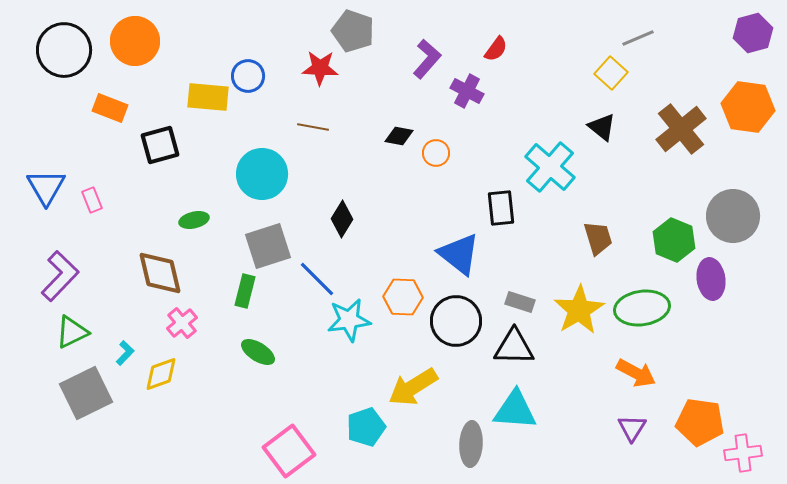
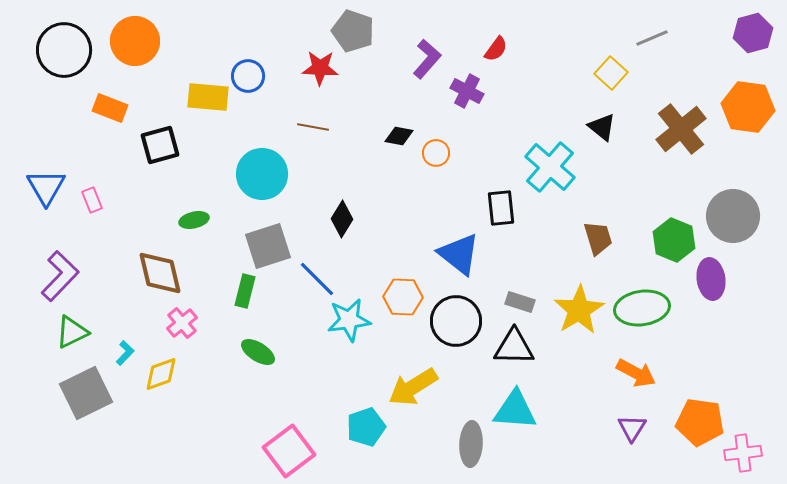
gray line at (638, 38): moved 14 px right
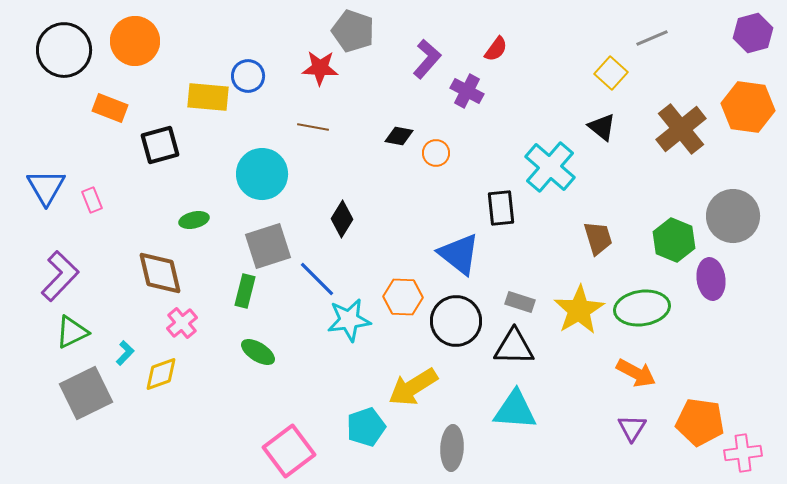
gray ellipse at (471, 444): moved 19 px left, 4 px down
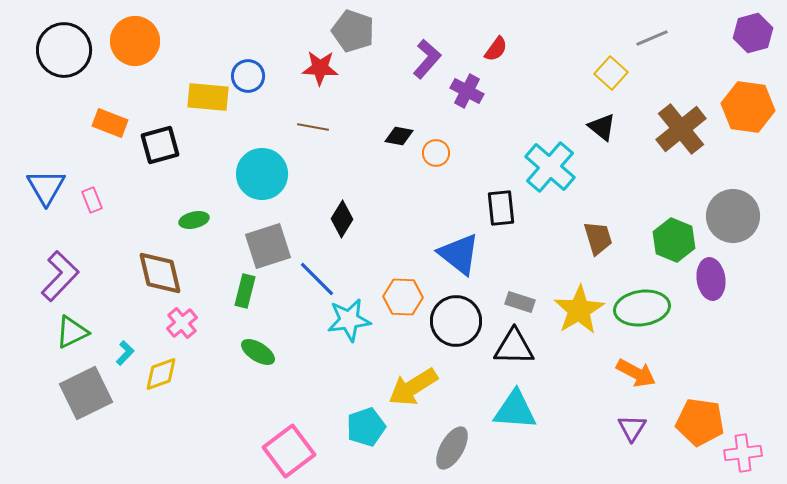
orange rectangle at (110, 108): moved 15 px down
gray ellipse at (452, 448): rotated 27 degrees clockwise
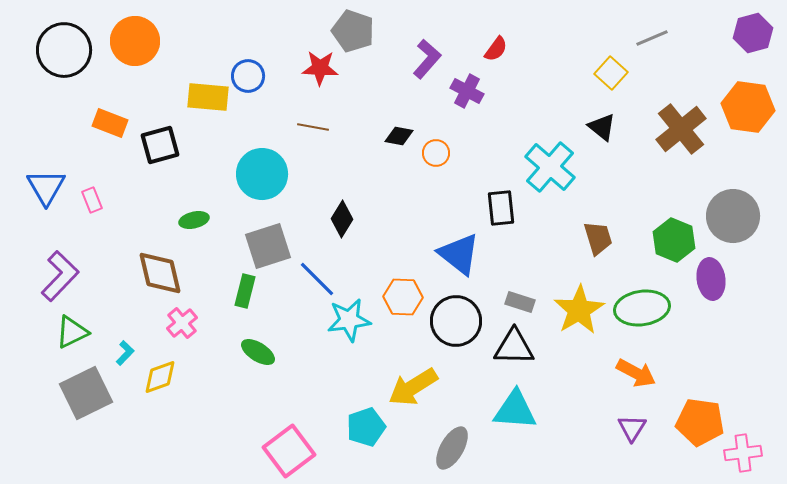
yellow diamond at (161, 374): moved 1 px left, 3 px down
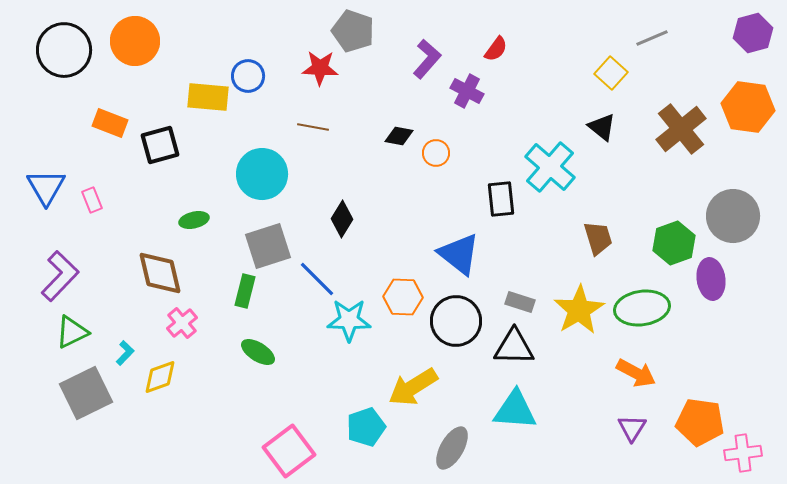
black rectangle at (501, 208): moved 9 px up
green hexagon at (674, 240): moved 3 px down; rotated 18 degrees clockwise
cyan star at (349, 320): rotated 9 degrees clockwise
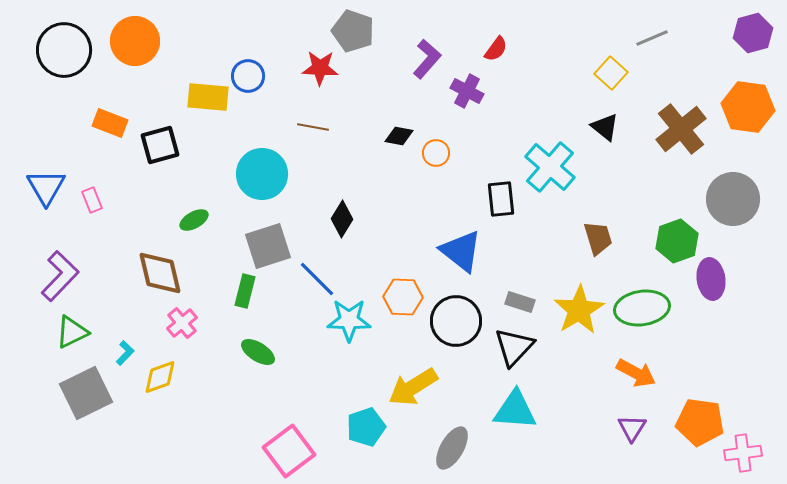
black triangle at (602, 127): moved 3 px right
gray circle at (733, 216): moved 17 px up
green ellipse at (194, 220): rotated 16 degrees counterclockwise
green hexagon at (674, 243): moved 3 px right, 2 px up
blue triangle at (459, 254): moved 2 px right, 3 px up
black triangle at (514, 347): rotated 48 degrees counterclockwise
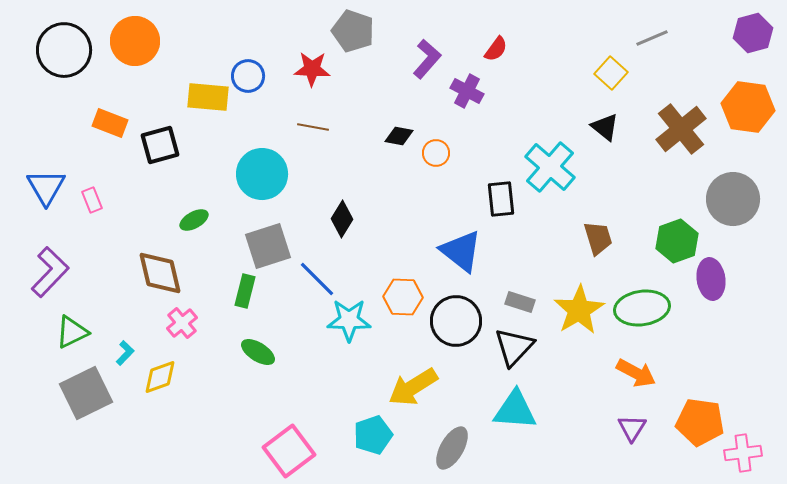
red star at (320, 68): moved 8 px left, 1 px down
purple L-shape at (60, 276): moved 10 px left, 4 px up
cyan pentagon at (366, 427): moved 7 px right, 8 px down
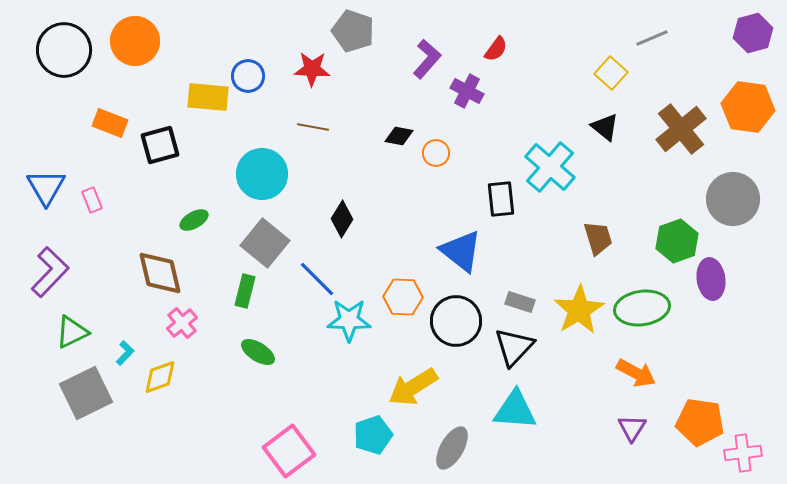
gray square at (268, 246): moved 3 px left, 3 px up; rotated 33 degrees counterclockwise
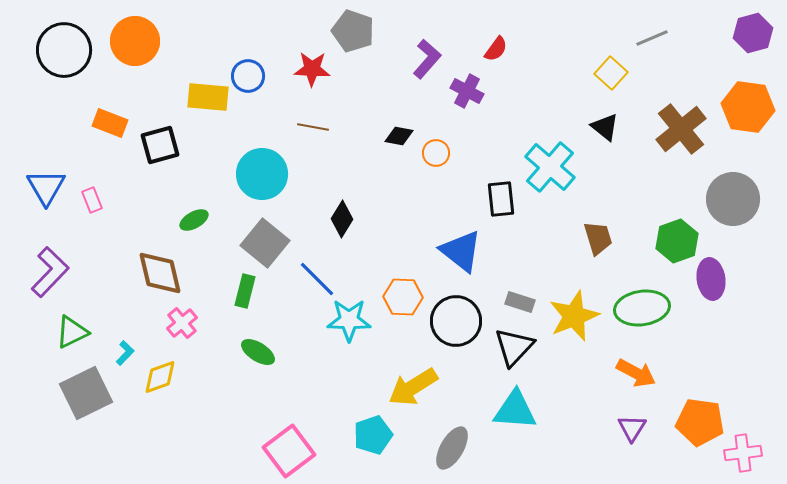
yellow star at (579, 310): moved 5 px left, 6 px down; rotated 9 degrees clockwise
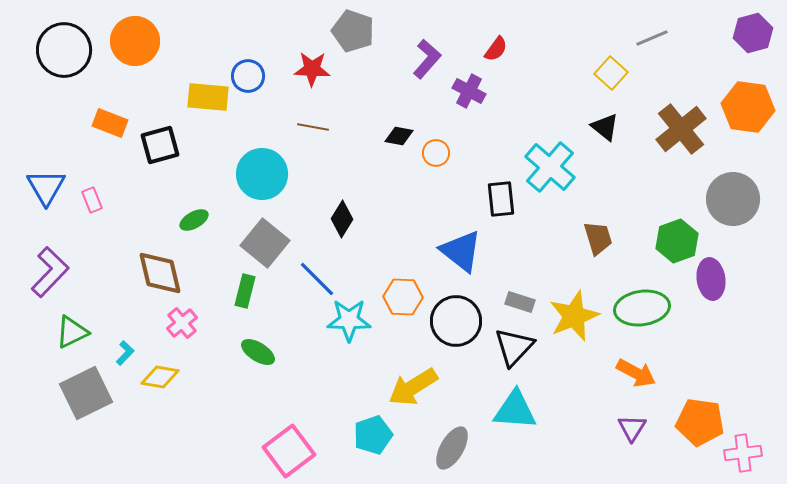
purple cross at (467, 91): moved 2 px right
yellow diamond at (160, 377): rotated 30 degrees clockwise
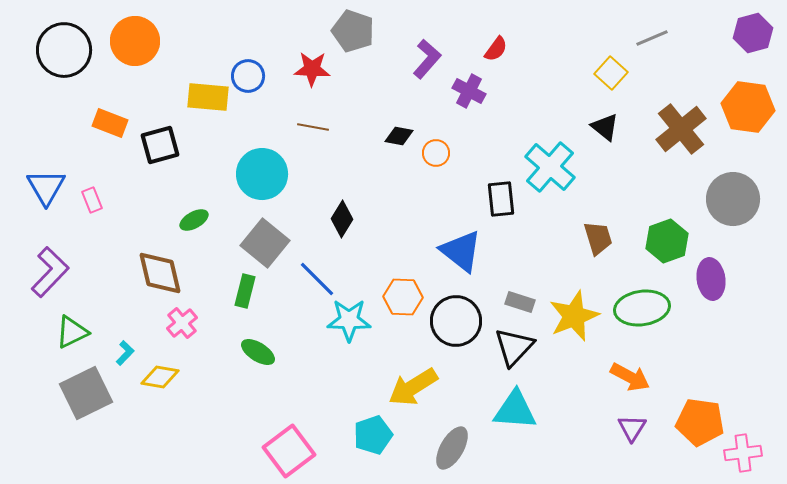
green hexagon at (677, 241): moved 10 px left
orange arrow at (636, 373): moved 6 px left, 4 px down
